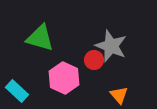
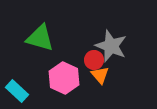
orange triangle: moved 19 px left, 20 px up
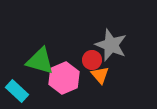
green triangle: moved 23 px down
gray star: moved 1 px up
red circle: moved 2 px left
pink hexagon: rotated 12 degrees clockwise
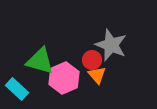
orange triangle: moved 3 px left
cyan rectangle: moved 2 px up
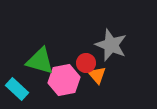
red circle: moved 6 px left, 3 px down
pink hexagon: moved 2 px down; rotated 12 degrees clockwise
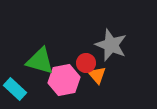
cyan rectangle: moved 2 px left
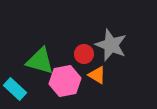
red circle: moved 2 px left, 9 px up
orange triangle: rotated 18 degrees counterclockwise
pink hexagon: moved 1 px right, 1 px down
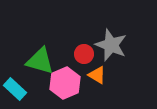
pink hexagon: moved 2 px down; rotated 12 degrees counterclockwise
